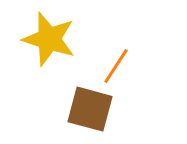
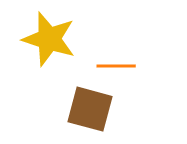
orange line: rotated 57 degrees clockwise
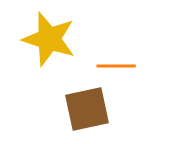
brown square: moved 3 px left; rotated 27 degrees counterclockwise
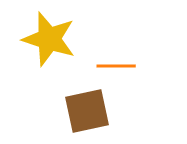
brown square: moved 2 px down
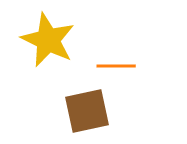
yellow star: moved 1 px left, 1 px down; rotated 8 degrees clockwise
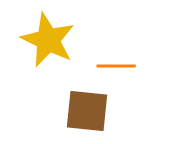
brown square: rotated 18 degrees clockwise
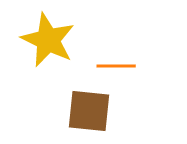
brown square: moved 2 px right
